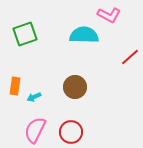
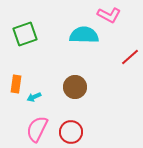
orange rectangle: moved 1 px right, 2 px up
pink semicircle: moved 2 px right, 1 px up
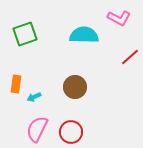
pink L-shape: moved 10 px right, 3 px down
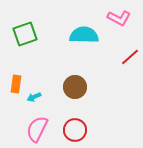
red circle: moved 4 px right, 2 px up
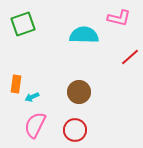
pink L-shape: rotated 15 degrees counterclockwise
green square: moved 2 px left, 10 px up
brown circle: moved 4 px right, 5 px down
cyan arrow: moved 2 px left
pink semicircle: moved 2 px left, 4 px up
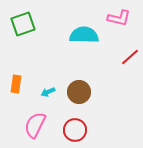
cyan arrow: moved 16 px right, 5 px up
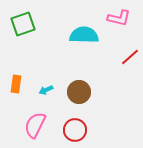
cyan arrow: moved 2 px left, 2 px up
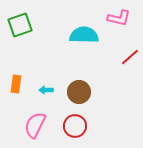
green square: moved 3 px left, 1 px down
cyan arrow: rotated 24 degrees clockwise
red circle: moved 4 px up
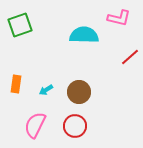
cyan arrow: rotated 32 degrees counterclockwise
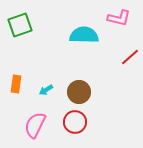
red circle: moved 4 px up
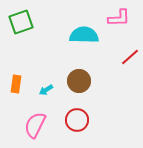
pink L-shape: rotated 15 degrees counterclockwise
green square: moved 1 px right, 3 px up
brown circle: moved 11 px up
red circle: moved 2 px right, 2 px up
